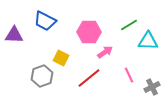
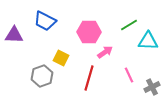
red line: rotated 35 degrees counterclockwise
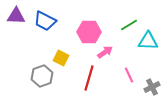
purple triangle: moved 2 px right, 19 px up
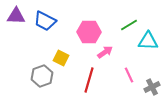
red line: moved 2 px down
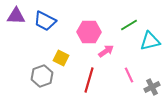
cyan triangle: moved 2 px right; rotated 15 degrees counterclockwise
pink arrow: moved 1 px right, 1 px up
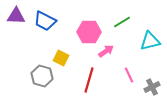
green line: moved 7 px left, 3 px up
gray hexagon: rotated 25 degrees counterclockwise
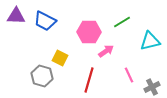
yellow square: moved 1 px left
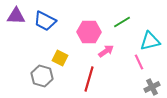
pink line: moved 10 px right, 13 px up
red line: moved 1 px up
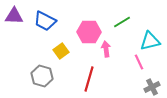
purple triangle: moved 2 px left
pink arrow: moved 2 px up; rotated 63 degrees counterclockwise
yellow square: moved 1 px right, 7 px up; rotated 28 degrees clockwise
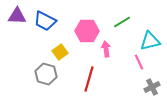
purple triangle: moved 3 px right
pink hexagon: moved 2 px left, 1 px up
yellow square: moved 1 px left, 1 px down
gray hexagon: moved 4 px right, 2 px up
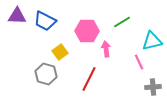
cyan triangle: moved 2 px right
red line: rotated 10 degrees clockwise
gray cross: moved 1 px right; rotated 21 degrees clockwise
